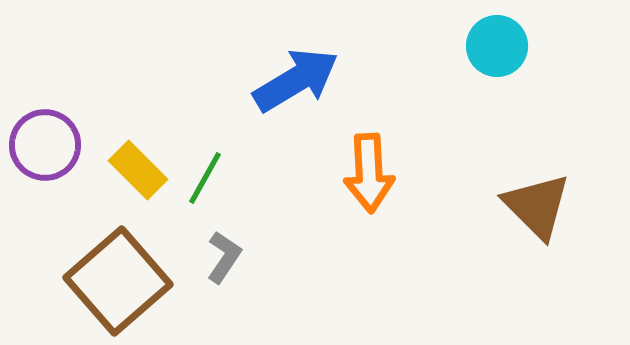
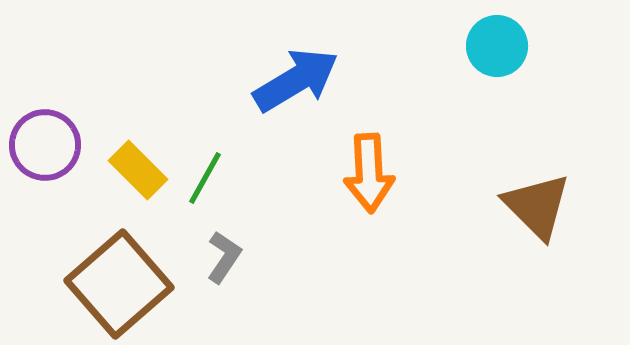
brown square: moved 1 px right, 3 px down
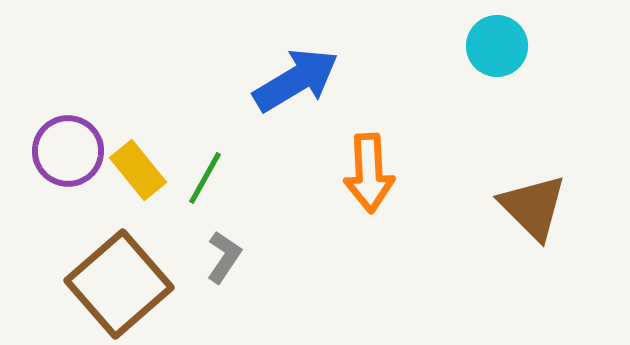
purple circle: moved 23 px right, 6 px down
yellow rectangle: rotated 6 degrees clockwise
brown triangle: moved 4 px left, 1 px down
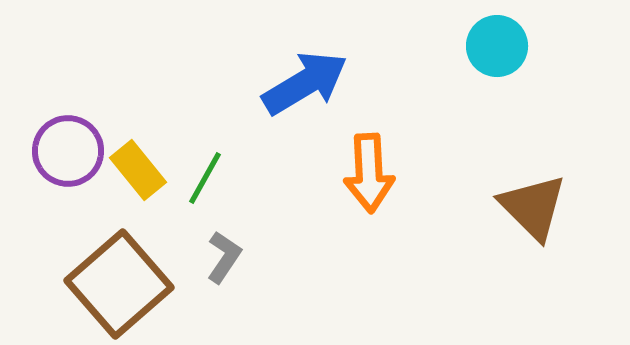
blue arrow: moved 9 px right, 3 px down
